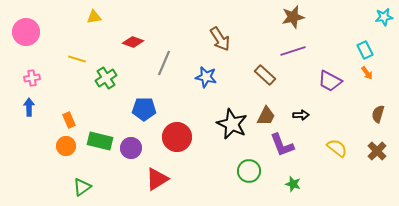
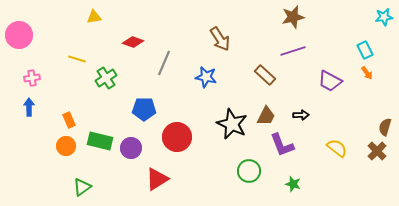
pink circle: moved 7 px left, 3 px down
brown semicircle: moved 7 px right, 13 px down
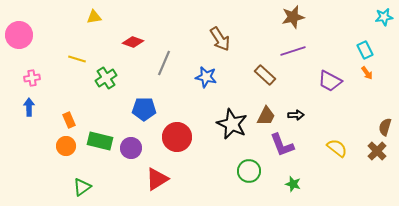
black arrow: moved 5 px left
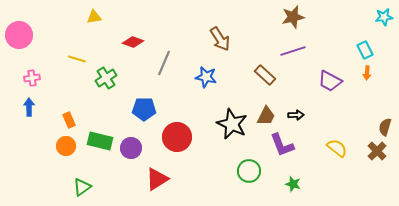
orange arrow: rotated 40 degrees clockwise
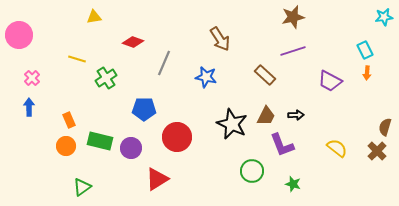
pink cross: rotated 35 degrees counterclockwise
green circle: moved 3 px right
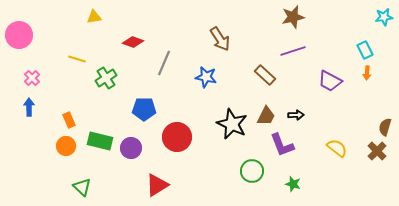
red triangle: moved 6 px down
green triangle: rotated 42 degrees counterclockwise
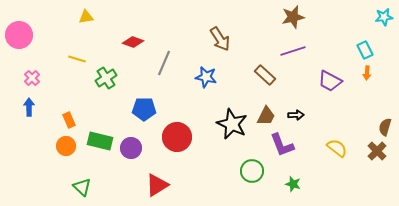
yellow triangle: moved 8 px left
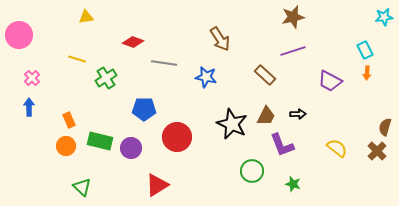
gray line: rotated 75 degrees clockwise
black arrow: moved 2 px right, 1 px up
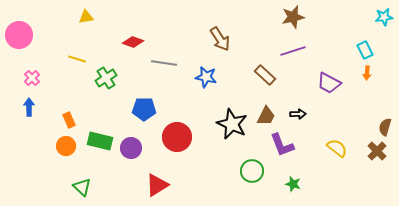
purple trapezoid: moved 1 px left, 2 px down
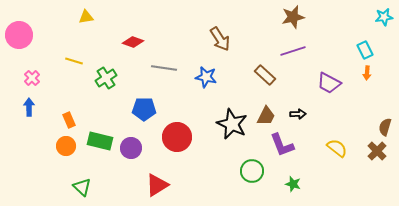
yellow line: moved 3 px left, 2 px down
gray line: moved 5 px down
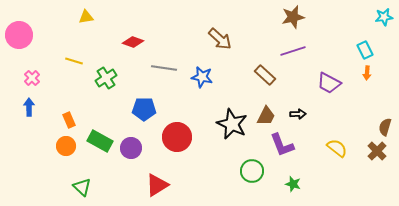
brown arrow: rotated 15 degrees counterclockwise
blue star: moved 4 px left
green rectangle: rotated 15 degrees clockwise
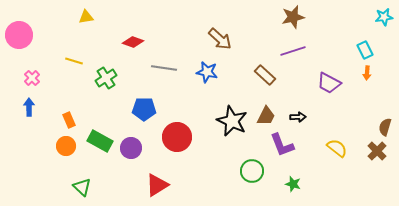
blue star: moved 5 px right, 5 px up
black arrow: moved 3 px down
black star: moved 3 px up
